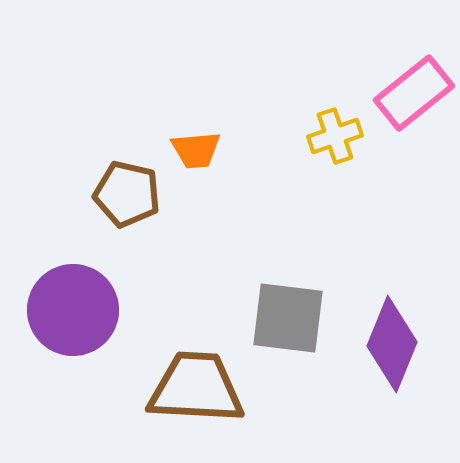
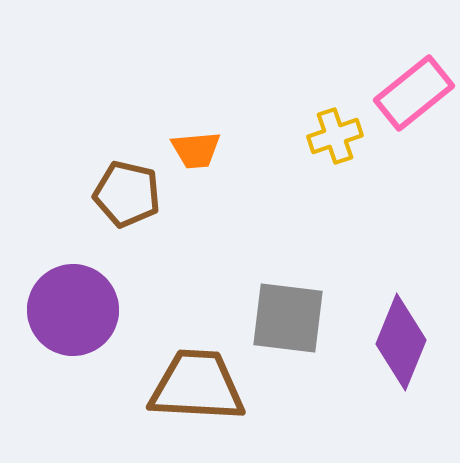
purple diamond: moved 9 px right, 2 px up
brown trapezoid: moved 1 px right, 2 px up
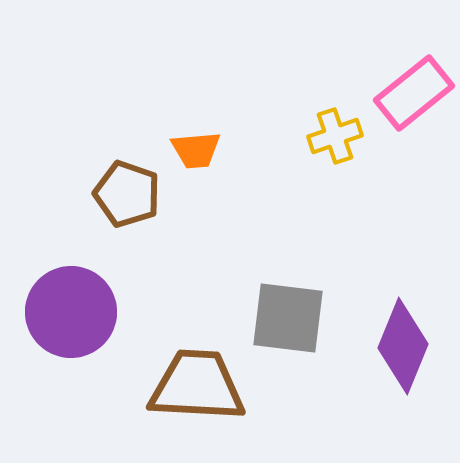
brown pentagon: rotated 6 degrees clockwise
purple circle: moved 2 px left, 2 px down
purple diamond: moved 2 px right, 4 px down
